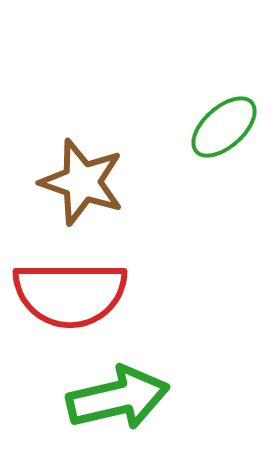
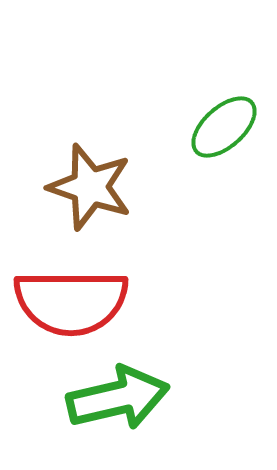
brown star: moved 8 px right, 5 px down
red semicircle: moved 1 px right, 8 px down
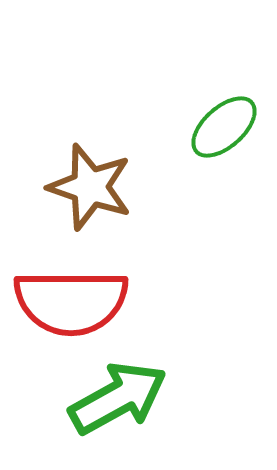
green arrow: rotated 16 degrees counterclockwise
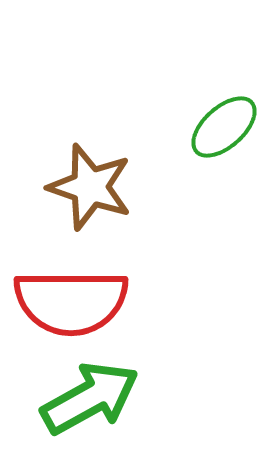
green arrow: moved 28 px left
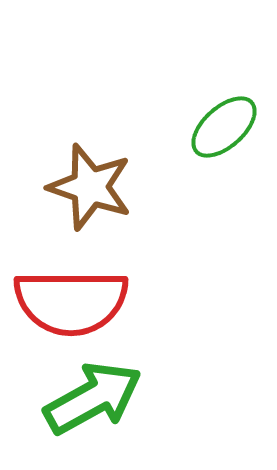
green arrow: moved 3 px right
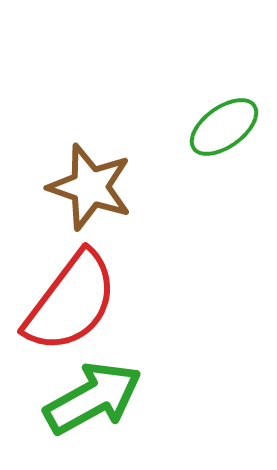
green ellipse: rotated 6 degrees clockwise
red semicircle: rotated 53 degrees counterclockwise
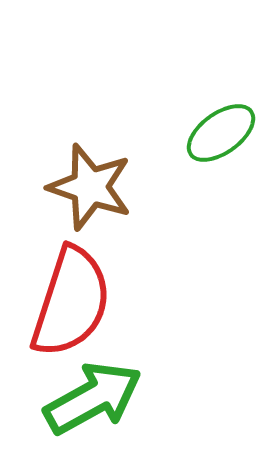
green ellipse: moved 3 px left, 6 px down
red semicircle: rotated 19 degrees counterclockwise
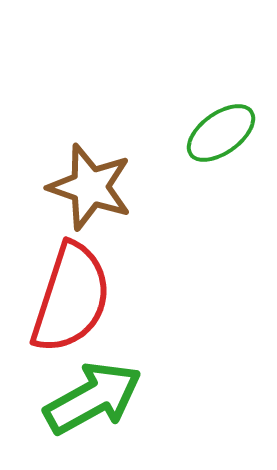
red semicircle: moved 4 px up
